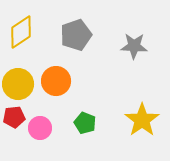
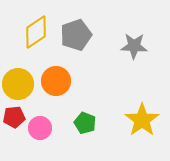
yellow diamond: moved 15 px right
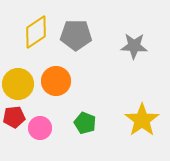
gray pentagon: rotated 20 degrees clockwise
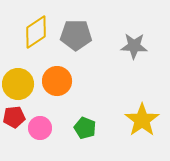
orange circle: moved 1 px right
green pentagon: moved 5 px down
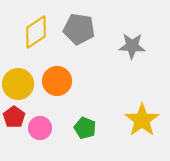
gray pentagon: moved 3 px right, 6 px up; rotated 8 degrees clockwise
gray star: moved 2 px left
red pentagon: rotated 30 degrees counterclockwise
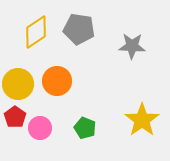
red pentagon: moved 1 px right
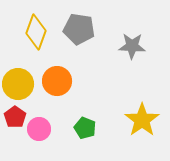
yellow diamond: rotated 36 degrees counterclockwise
pink circle: moved 1 px left, 1 px down
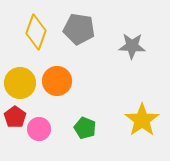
yellow circle: moved 2 px right, 1 px up
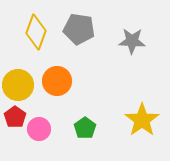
gray star: moved 5 px up
yellow circle: moved 2 px left, 2 px down
green pentagon: rotated 15 degrees clockwise
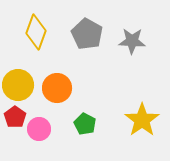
gray pentagon: moved 8 px right, 5 px down; rotated 20 degrees clockwise
orange circle: moved 7 px down
green pentagon: moved 4 px up; rotated 10 degrees counterclockwise
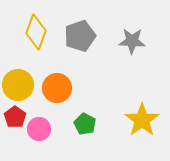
gray pentagon: moved 7 px left, 2 px down; rotated 24 degrees clockwise
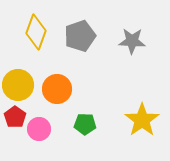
orange circle: moved 1 px down
green pentagon: rotated 25 degrees counterclockwise
